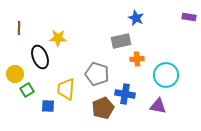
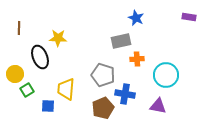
gray pentagon: moved 6 px right, 1 px down
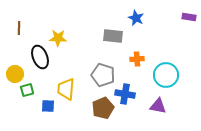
gray rectangle: moved 8 px left, 5 px up; rotated 18 degrees clockwise
green square: rotated 16 degrees clockwise
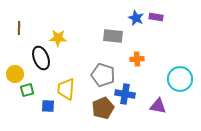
purple rectangle: moved 33 px left
black ellipse: moved 1 px right, 1 px down
cyan circle: moved 14 px right, 4 px down
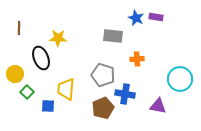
green square: moved 2 px down; rotated 32 degrees counterclockwise
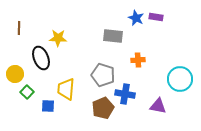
orange cross: moved 1 px right, 1 px down
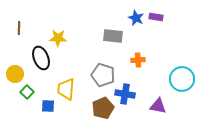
cyan circle: moved 2 px right
